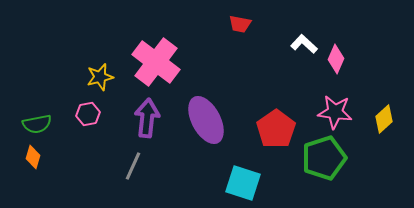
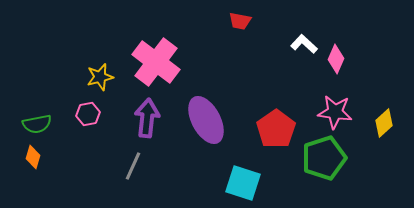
red trapezoid: moved 3 px up
yellow diamond: moved 4 px down
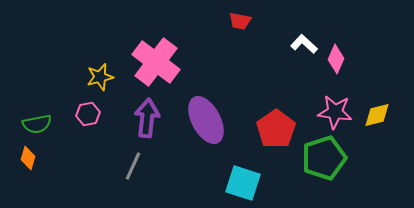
yellow diamond: moved 7 px left, 8 px up; rotated 28 degrees clockwise
orange diamond: moved 5 px left, 1 px down
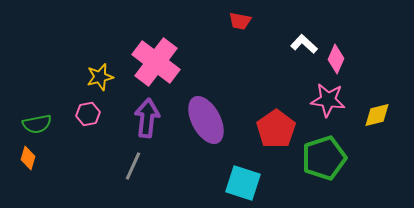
pink star: moved 7 px left, 12 px up
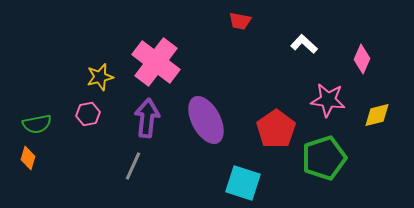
pink diamond: moved 26 px right
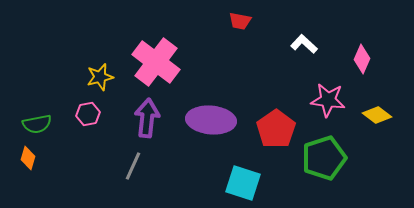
yellow diamond: rotated 52 degrees clockwise
purple ellipse: moved 5 px right; rotated 57 degrees counterclockwise
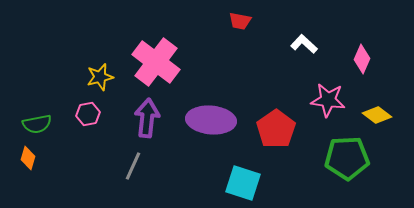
green pentagon: moved 23 px right; rotated 15 degrees clockwise
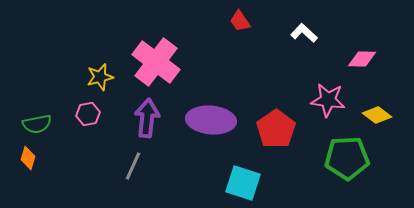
red trapezoid: rotated 45 degrees clockwise
white L-shape: moved 11 px up
pink diamond: rotated 68 degrees clockwise
